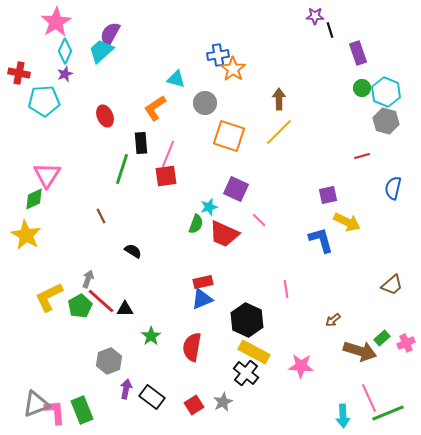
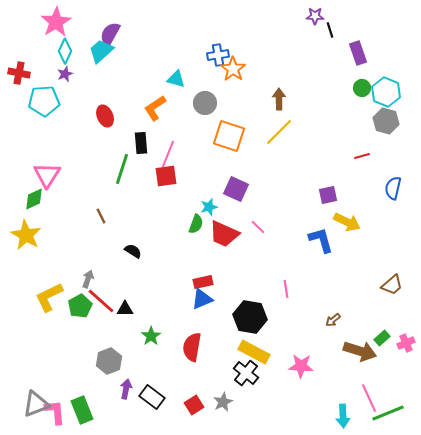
pink line at (259, 220): moved 1 px left, 7 px down
black hexagon at (247, 320): moved 3 px right, 3 px up; rotated 16 degrees counterclockwise
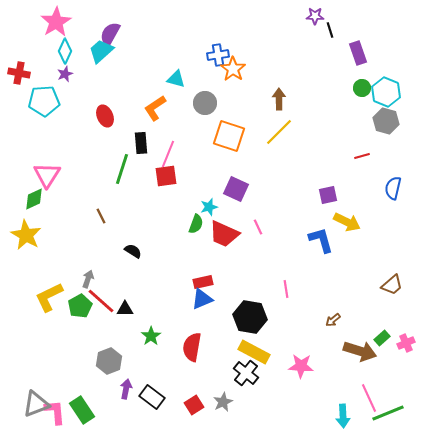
pink line at (258, 227): rotated 21 degrees clockwise
green rectangle at (82, 410): rotated 12 degrees counterclockwise
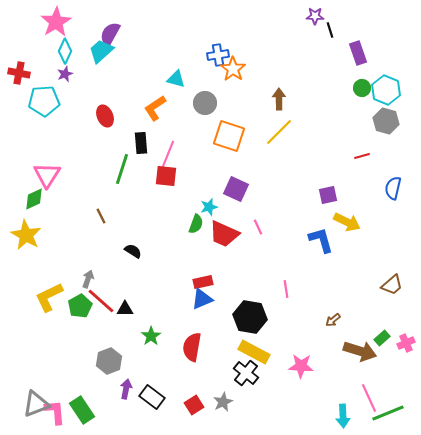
cyan hexagon at (386, 92): moved 2 px up
red square at (166, 176): rotated 15 degrees clockwise
